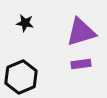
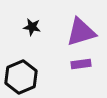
black star: moved 7 px right, 4 px down
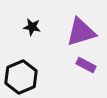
purple rectangle: moved 5 px right, 1 px down; rotated 36 degrees clockwise
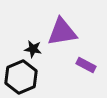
black star: moved 1 px right, 22 px down
purple triangle: moved 19 px left; rotated 8 degrees clockwise
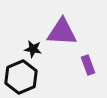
purple triangle: rotated 12 degrees clockwise
purple rectangle: moved 2 px right; rotated 42 degrees clockwise
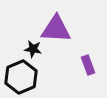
purple triangle: moved 6 px left, 3 px up
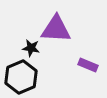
black star: moved 2 px left, 1 px up
purple rectangle: rotated 48 degrees counterclockwise
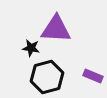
purple rectangle: moved 5 px right, 11 px down
black hexagon: moved 26 px right; rotated 8 degrees clockwise
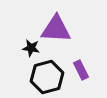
purple rectangle: moved 12 px left, 6 px up; rotated 42 degrees clockwise
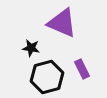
purple triangle: moved 6 px right, 6 px up; rotated 20 degrees clockwise
purple rectangle: moved 1 px right, 1 px up
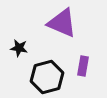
black star: moved 12 px left
purple rectangle: moved 1 px right, 3 px up; rotated 36 degrees clockwise
